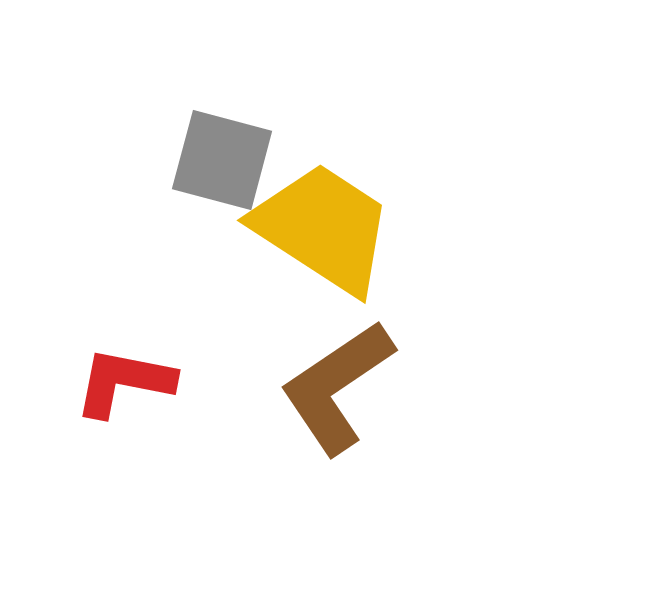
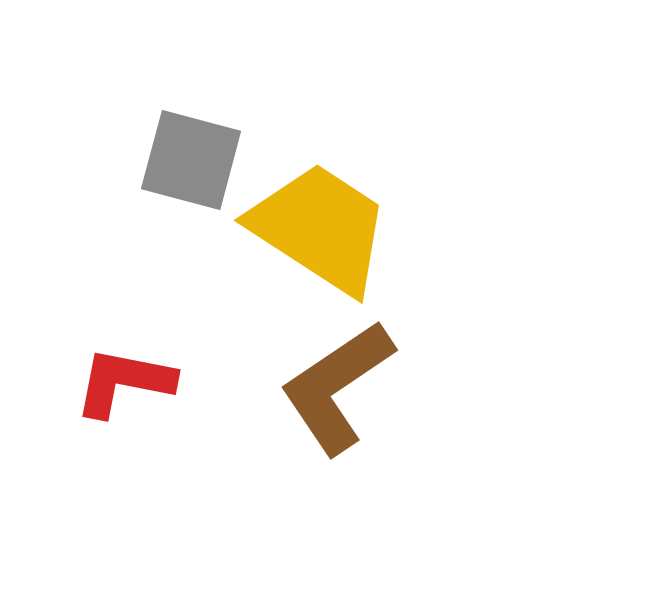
gray square: moved 31 px left
yellow trapezoid: moved 3 px left
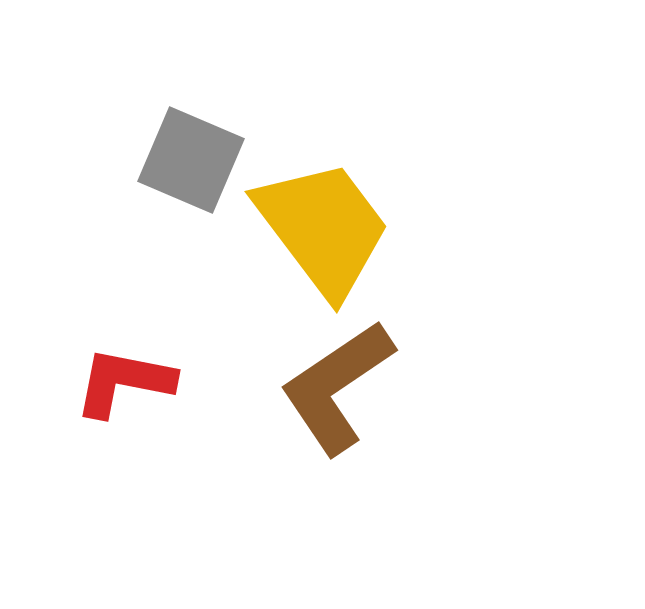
gray square: rotated 8 degrees clockwise
yellow trapezoid: moved 3 px right; rotated 20 degrees clockwise
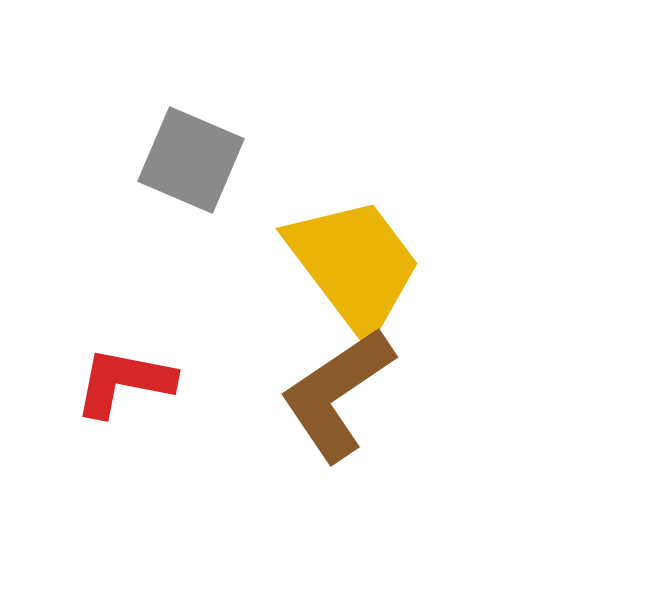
yellow trapezoid: moved 31 px right, 37 px down
brown L-shape: moved 7 px down
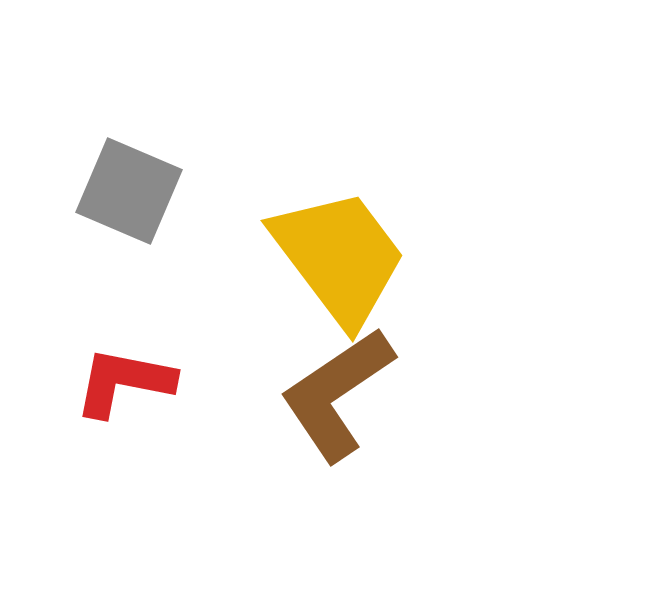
gray square: moved 62 px left, 31 px down
yellow trapezoid: moved 15 px left, 8 px up
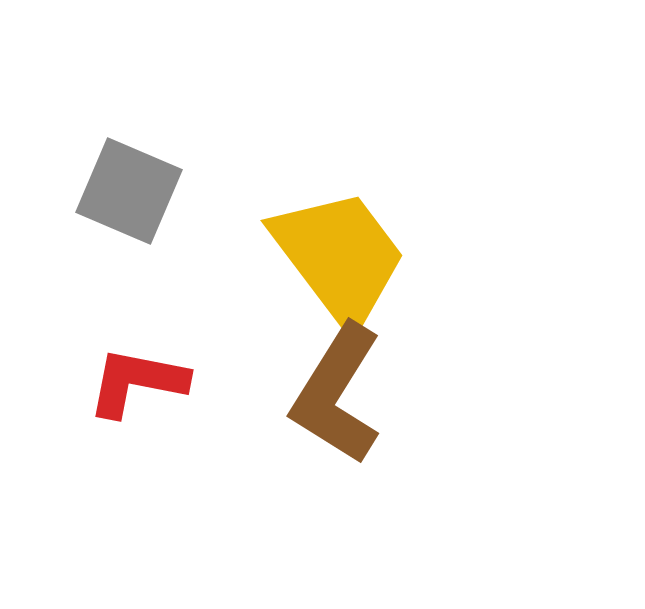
red L-shape: moved 13 px right
brown L-shape: rotated 24 degrees counterclockwise
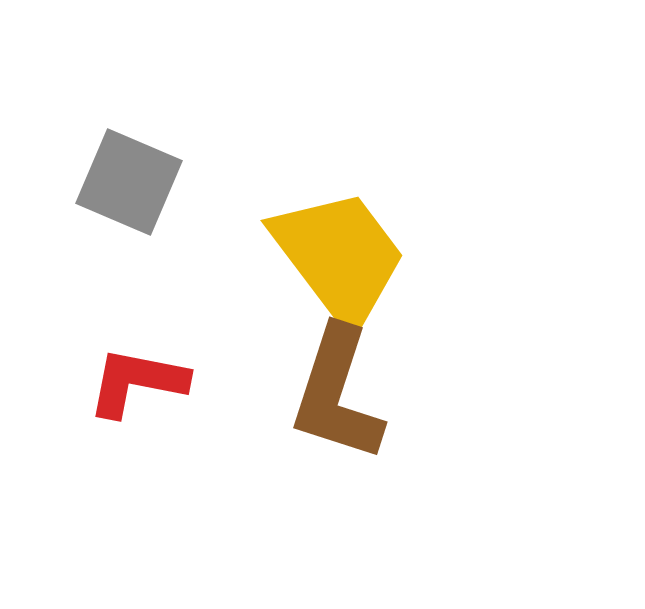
gray square: moved 9 px up
brown L-shape: rotated 14 degrees counterclockwise
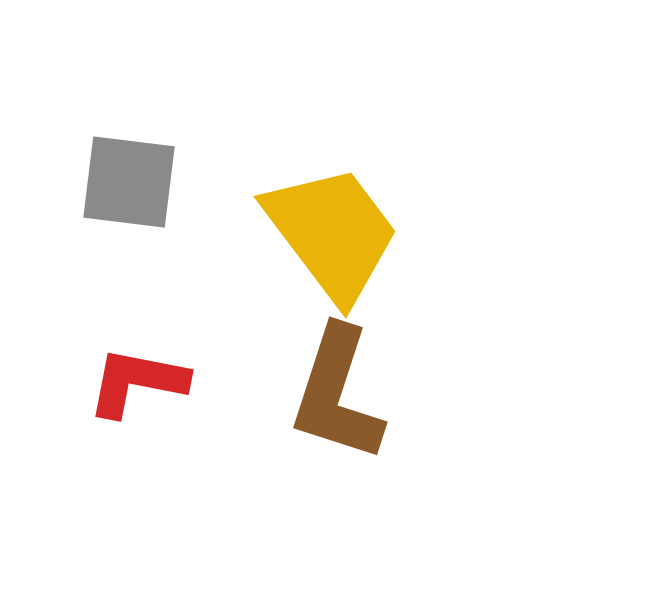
gray square: rotated 16 degrees counterclockwise
yellow trapezoid: moved 7 px left, 24 px up
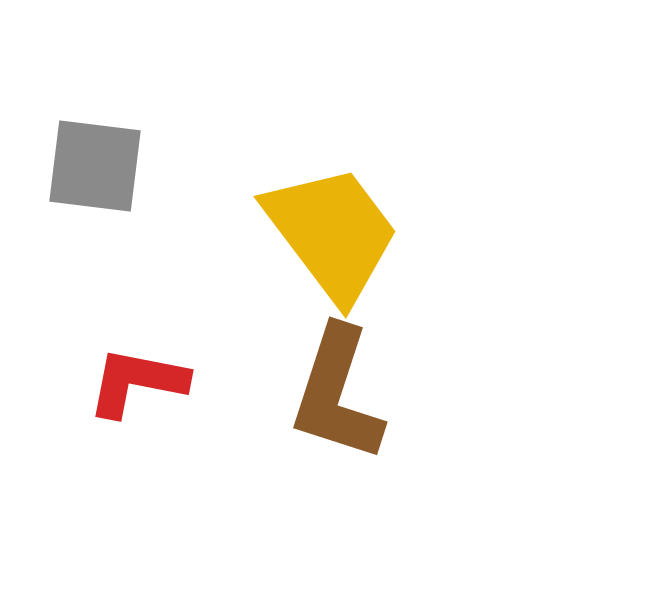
gray square: moved 34 px left, 16 px up
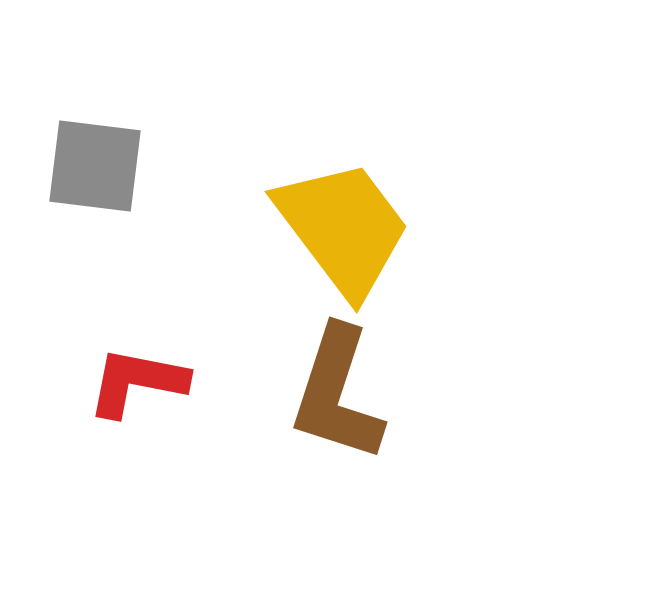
yellow trapezoid: moved 11 px right, 5 px up
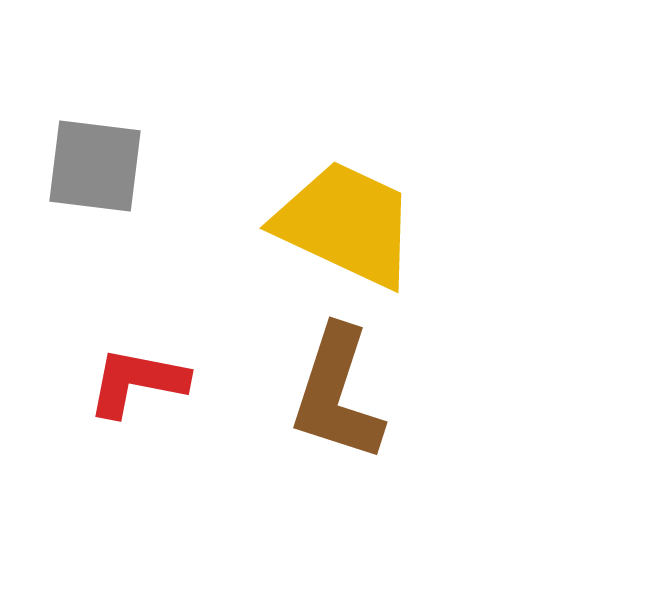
yellow trapezoid: moved 3 px right, 4 px up; rotated 28 degrees counterclockwise
